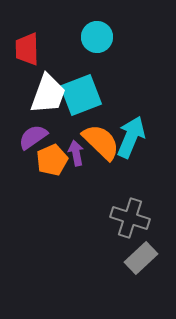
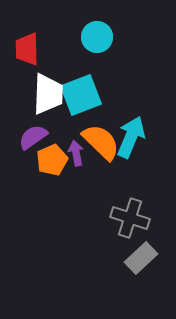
white trapezoid: rotated 18 degrees counterclockwise
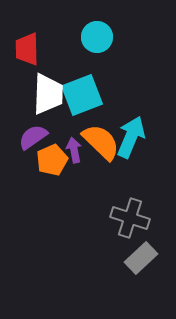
cyan square: moved 1 px right
purple arrow: moved 2 px left, 3 px up
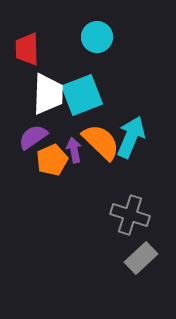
gray cross: moved 3 px up
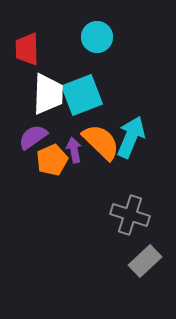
gray rectangle: moved 4 px right, 3 px down
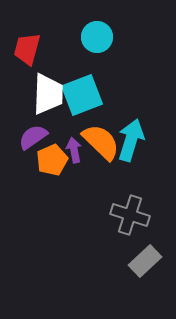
red trapezoid: rotated 16 degrees clockwise
cyan arrow: moved 3 px down; rotated 6 degrees counterclockwise
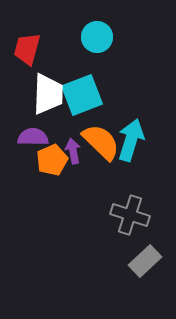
purple semicircle: rotated 36 degrees clockwise
purple arrow: moved 1 px left, 1 px down
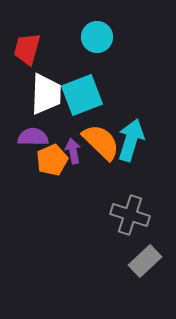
white trapezoid: moved 2 px left
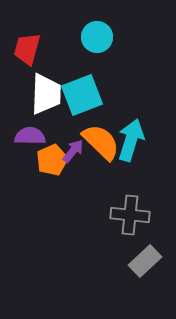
purple semicircle: moved 3 px left, 1 px up
purple arrow: rotated 50 degrees clockwise
gray cross: rotated 12 degrees counterclockwise
